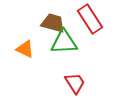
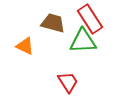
green triangle: moved 19 px right, 1 px up
orange triangle: moved 3 px up
red trapezoid: moved 7 px left, 1 px up
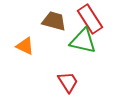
brown trapezoid: moved 1 px right, 2 px up
green triangle: rotated 16 degrees clockwise
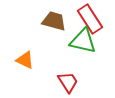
orange triangle: moved 14 px down
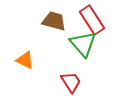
red rectangle: moved 2 px right, 1 px down
green triangle: moved 3 px down; rotated 36 degrees clockwise
red trapezoid: moved 3 px right
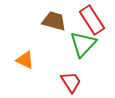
green triangle: rotated 24 degrees clockwise
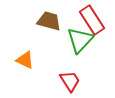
brown trapezoid: moved 5 px left
green triangle: moved 3 px left, 4 px up
red trapezoid: moved 1 px left, 1 px up
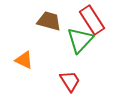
orange triangle: moved 1 px left
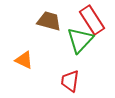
red trapezoid: rotated 140 degrees counterclockwise
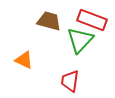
red rectangle: rotated 36 degrees counterclockwise
